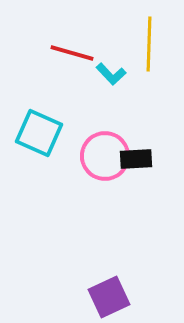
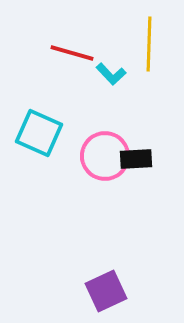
purple square: moved 3 px left, 6 px up
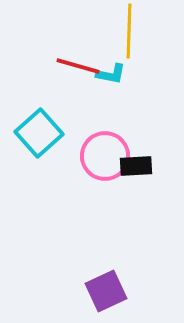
yellow line: moved 20 px left, 13 px up
red line: moved 6 px right, 13 px down
cyan L-shape: rotated 36 degrees counterclockwise
cyan square: rotated 24 degrees clockwise
black rectangle: moved 7 px down
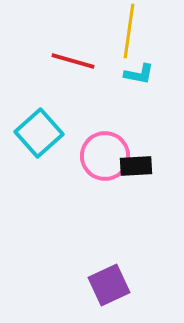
yellow line: rotated 6 degrees clockwise
red line: moved 5 px left, 5 px up
cyan L-shape: moved 28 px right
purple square: moved 3 px right, 6 px up
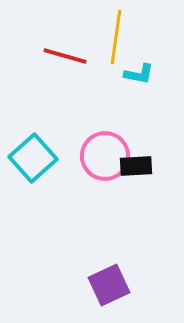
yellow line: moved 13 px left, 6 px down
red line: moved 8 px left, 5 px up
cyan square: moved 6 px left, 25 px down
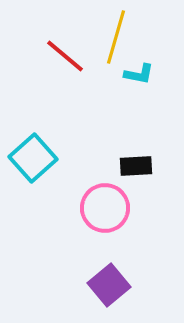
yellow line: rotated 8 degrees clockwise
red line: rotated 24 degrees clockwise
pink circle: moved 52 px down
purple square: rotated 15 degrees counterclockwise
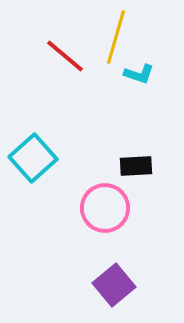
cyan L-shape: rotated 8 degrees clockwise
purple square: moved 5 px right
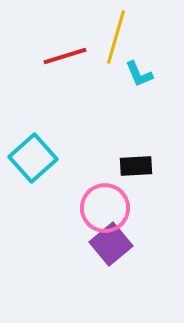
red line: rotated 57 degrees counterclockwise
cyan L-shape: rotated 48 degrees clockwise
purple square: moved 3 px left, 41 px up
